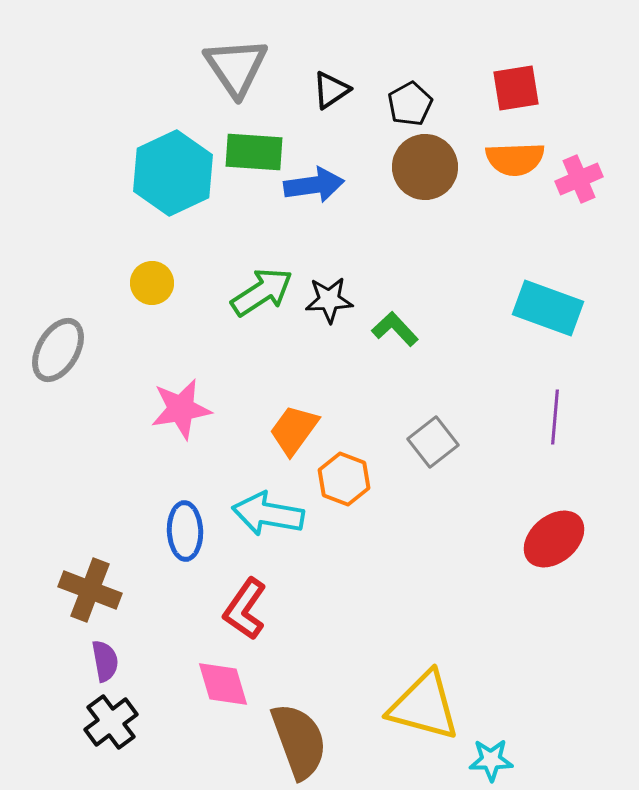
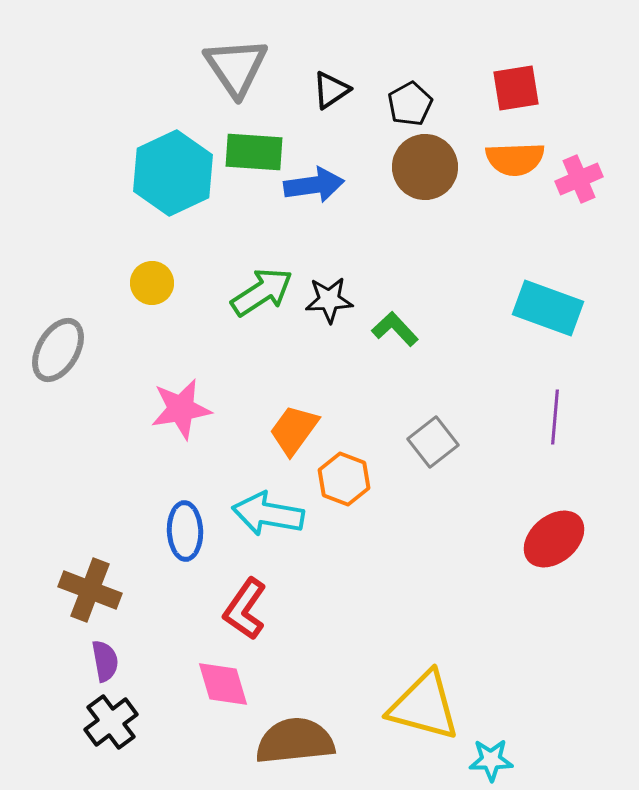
brown semicircle: moved 4 px left; rotated 76 degrees counterclockwise
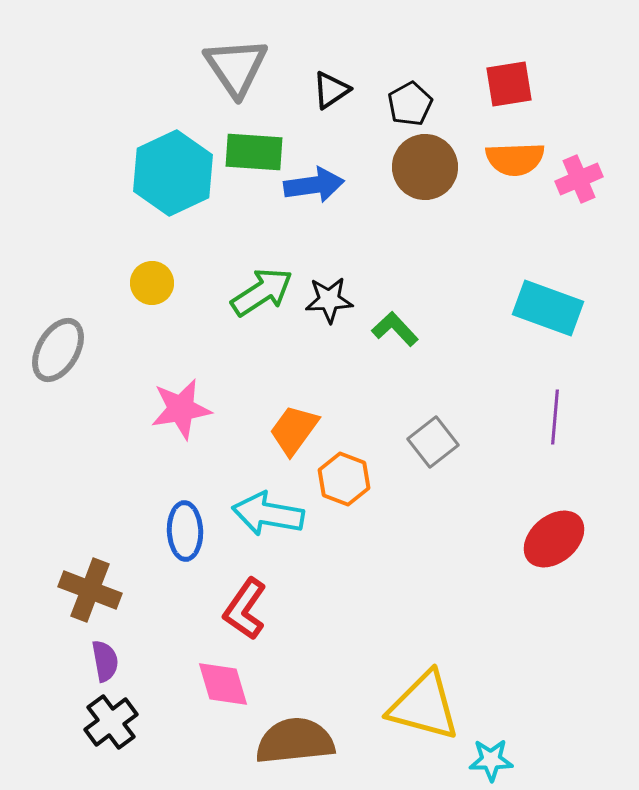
red square: moved 7 px left, 4 px up
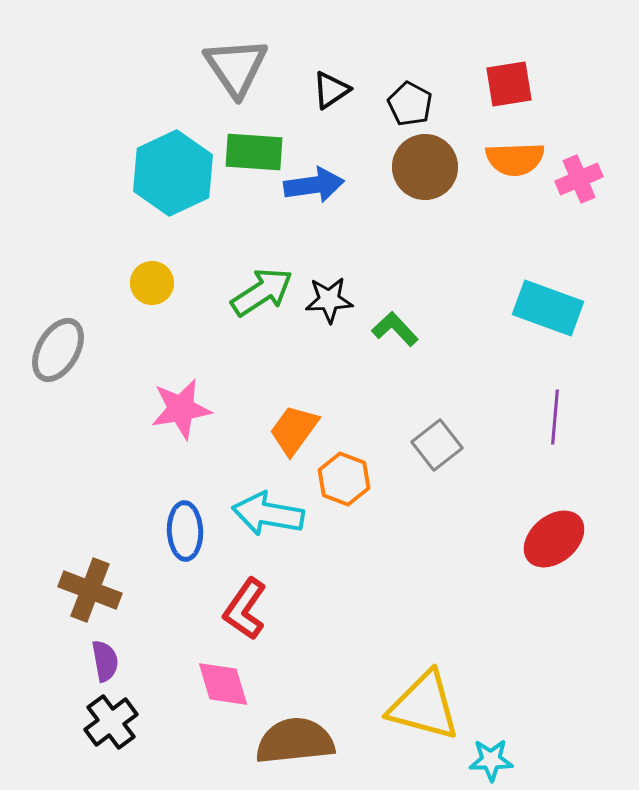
black pentagon: rotated 15 degrees counterclockwise
gray square: moved 4 px right, 3 px down
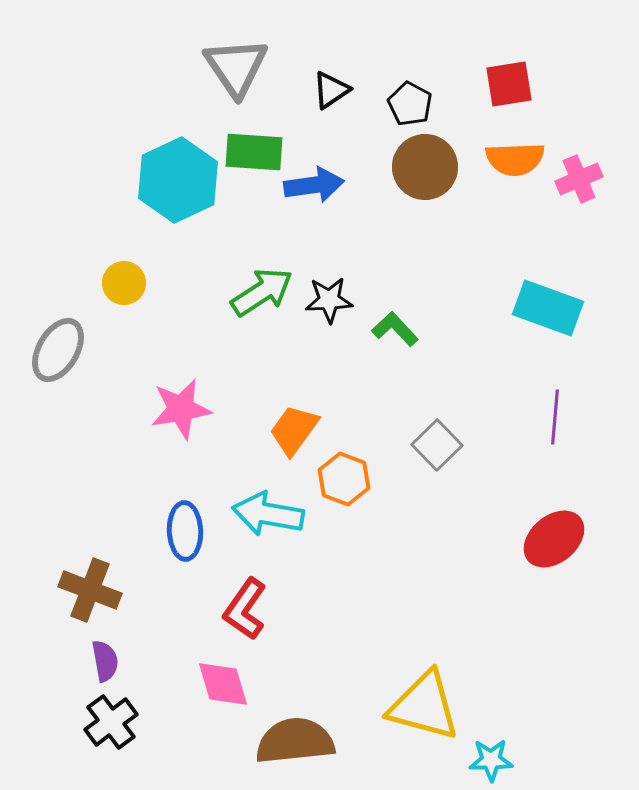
cyan hexagon: moved 5 px right, 7 px down
yellow circle: moved 28 px left
gray square: rotated 6 degrees counterclockwise
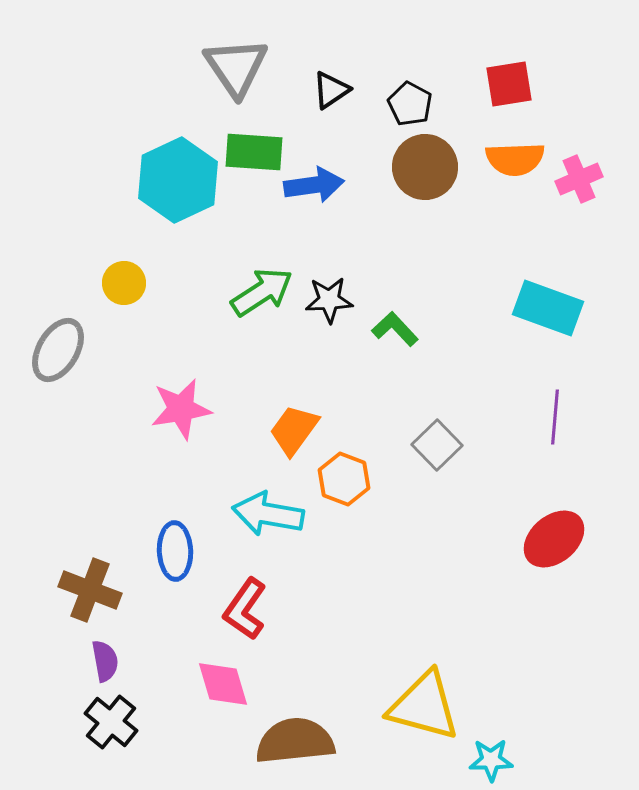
blue ellipse: moved 10 px left, 20 px down
black cross: rotated 14 degrees counterclockwise
